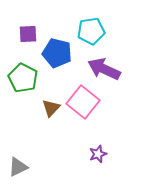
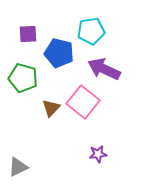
blue pentagon: moved 2 px right
green pentagon: rotated 12 degrees counterclockwise
purple star: rotated 12 degrees clockwise
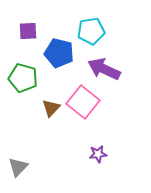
purple square: moved 3 px up
gray triangle: rotated 20 degrees counterclockwise
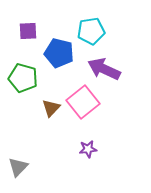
pink square: rotated 12 degrees clockwise
purple star: moved 10 px left, 5 px up
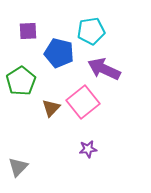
green pentagon: moved 2 px left, 3 px down; rotated 24 degrees clockwise
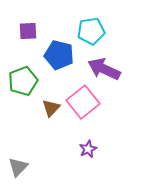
blue pentagon: moved 2 px down
green pentagon: moved 2 px right; rotated 12 degrees clockwise
purple star: rotated 18 degrees counterclockwise
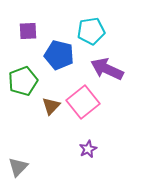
purple arrow: moved 3 px right
brown triangle: moved 2 px up
